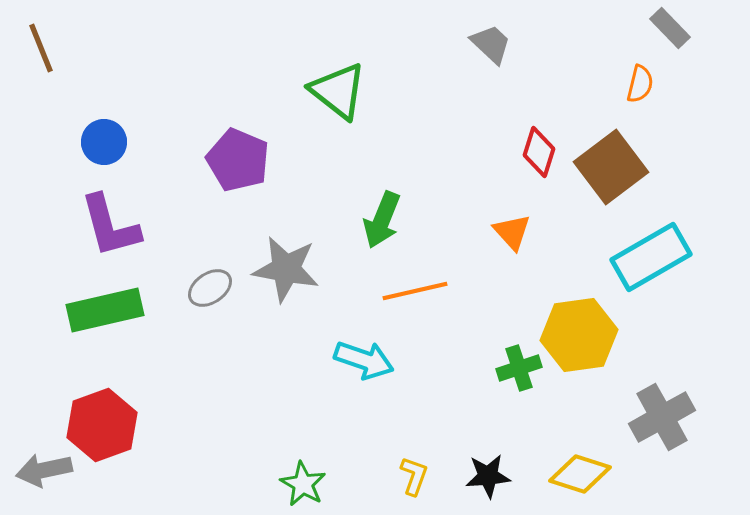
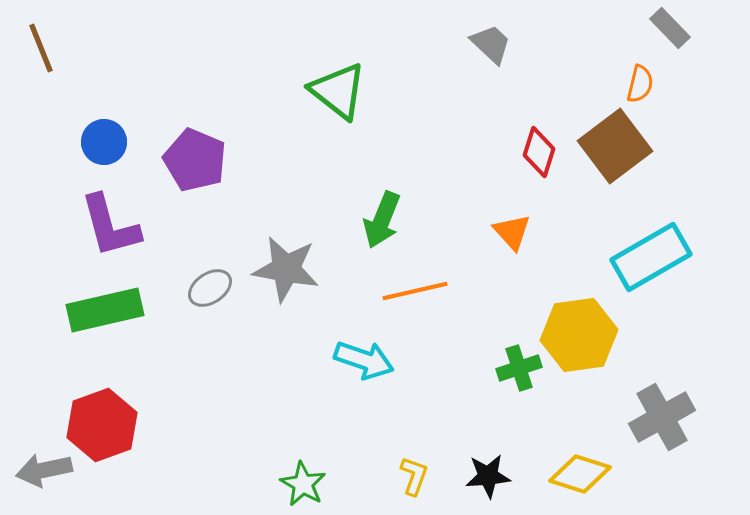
purple pentagon: moved 43 px left
brown square: moved 4 px right, 21 px up
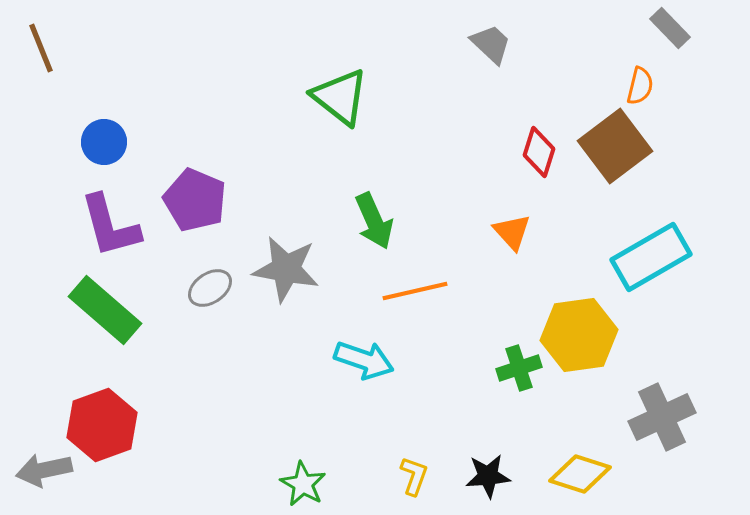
orange semicircle: moved 2 px down
green triangle: moved 2 px right, 6 px down
purple pentagon: moved 40 px down
green arrow: moved 8 px left, 1 px down; rotated 46 degrees counterclockwise
green rectangle: rotated 54 degrees clockwise
gray cross: rotated 4 degrees clockwise
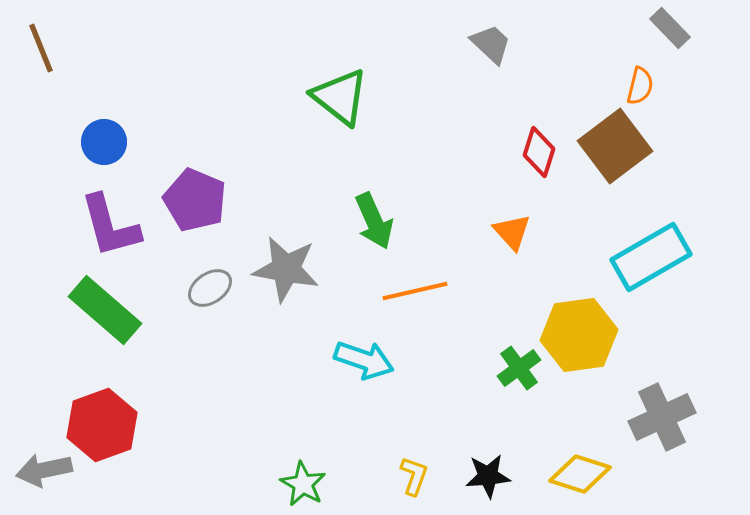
green cross: rotated 18 degrees counterclockwise
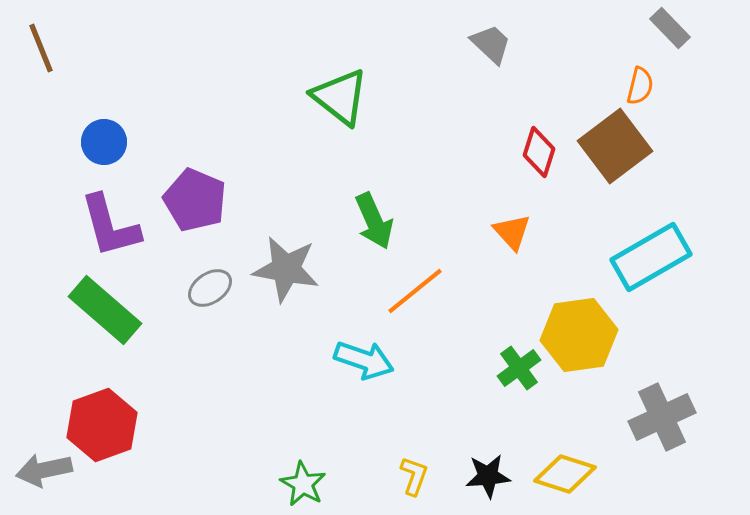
orange line: rotated 26 degrees counterclockwise
yellow diamond: moved 15 px left
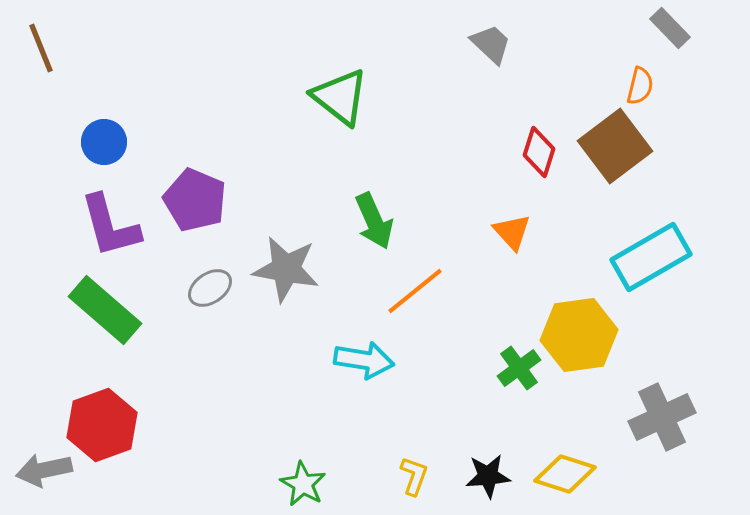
cyan arrow: rotated 10 degrees counterclockwise
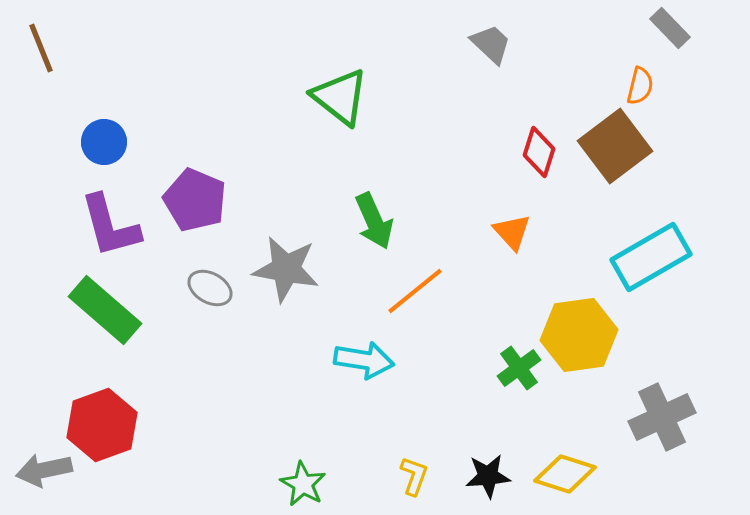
gray ellipse: rotated 63 degrees clockwise
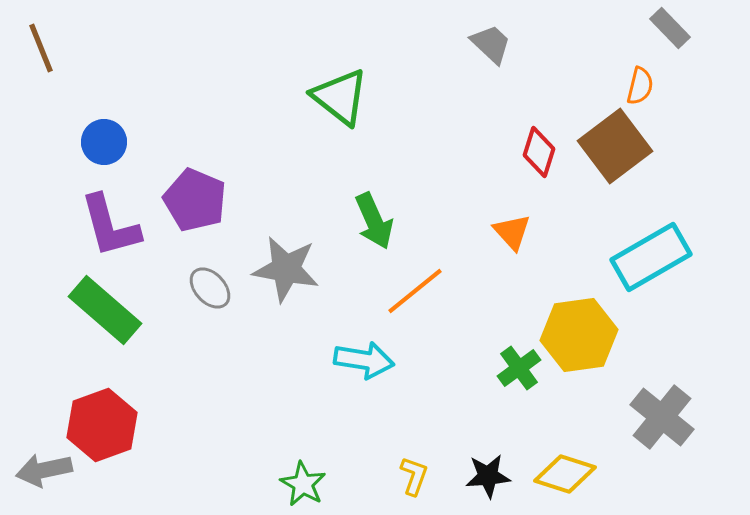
gray ellipse: rotated 18 degrees clockwise
gray cross: rotated 26 degrees counterclockwise
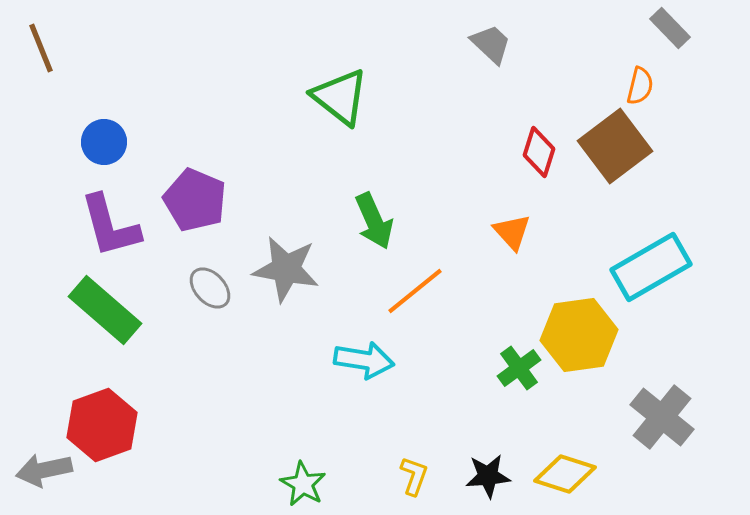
cyan rectangle: moved 10 px down
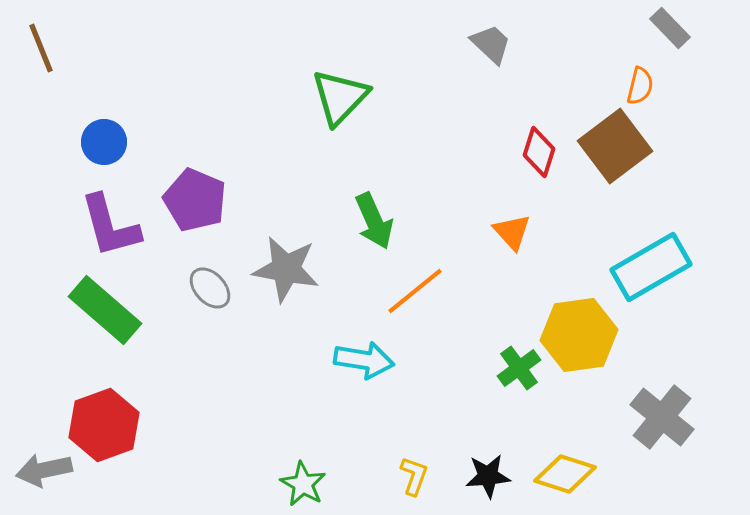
green triangle: rotated 36 degrees clockwise
red hexagon: moved 2 px right
